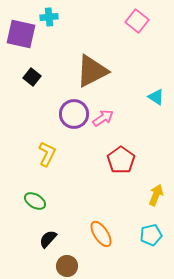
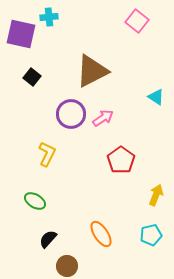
purple circle: moved 3 px left
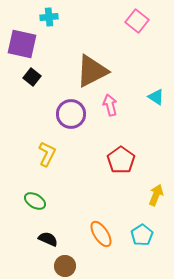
purple square: moved 1 px right, 10 px down
pink arrow: moved 7 px right, 13 px up; rotated 70 degrees counterclockwise
cyan pentagon: moved 9 px left; rotated 20 degrees counterclockwise
black semicircle: rotated 72 degrees clockwise
brown circle: moved 2 px left
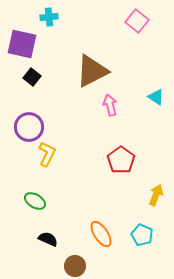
purple circle: moved 42 px left, 13 px down
cyan pentagon: rotated 15 degrees counterclockwise
brown circle: moved 10 px right
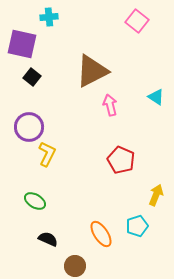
red pentagon: rotated 12 degrees counterclockwise
cyan pentagon: moved 5 px left, 9 px up; rotated 30 degrees clockwise
